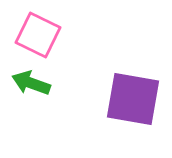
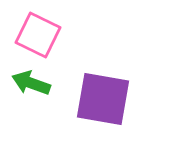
purple square: moved 30 px left
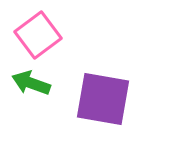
pink square: rotated 27 degrees clockwise
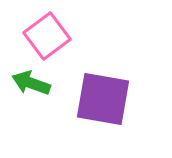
pink square: moved 9 px right, 1 px down
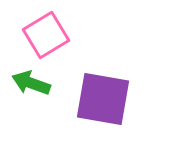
pink square: moved 1 px left, 1 px up; rotated 6 degrees clockwise
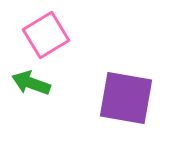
purple square: moved 23 px right, 1 px up
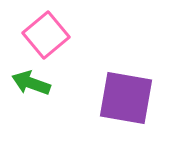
pink square: rotated 9 degrees counterclockwise
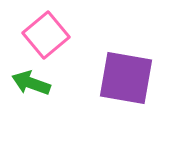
purple square: moved 20 px up
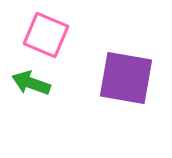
pink square: rotated 27 degrees counterclockwise
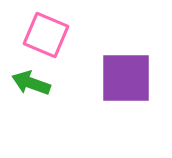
purple square: rotated 10 degrees counterclockwise
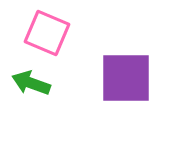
pink square: moved 1 px right, 2 px up
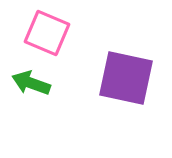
purple square: rotated 12 degrees clockwise
